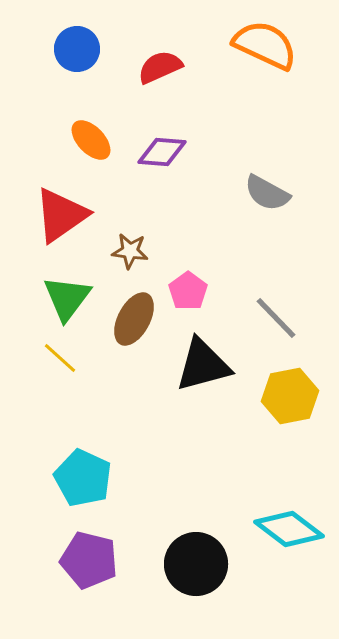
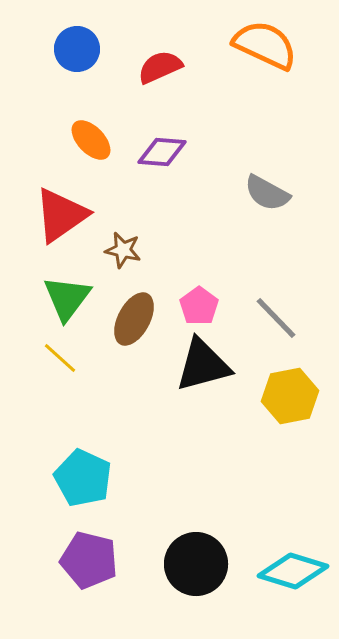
brown star: moved 7 px left, 1 px up; rotated 6 degrees clockwise
pink pentagon: moved 11 px right, 15 px down
cyan diamond: moved 4 px right, 42 px down; rotated 20 degrees counterclockwise
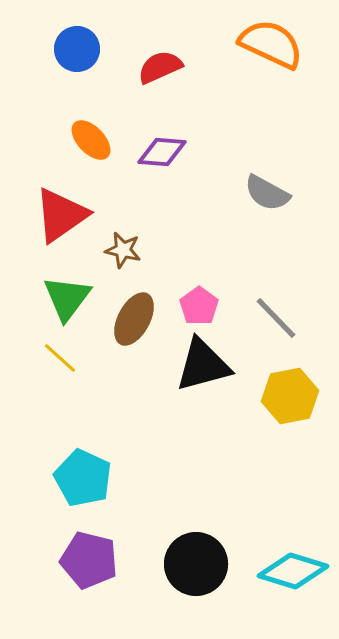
orange semicircle: moved 6 px right, 1 px up
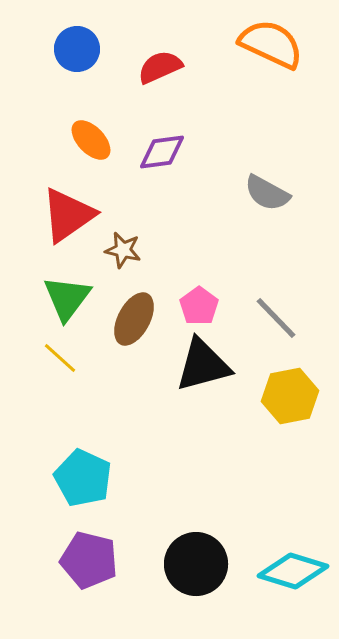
purple diamond: rotated 12 degrees counterclockwise
red triangle: moved 7 px right
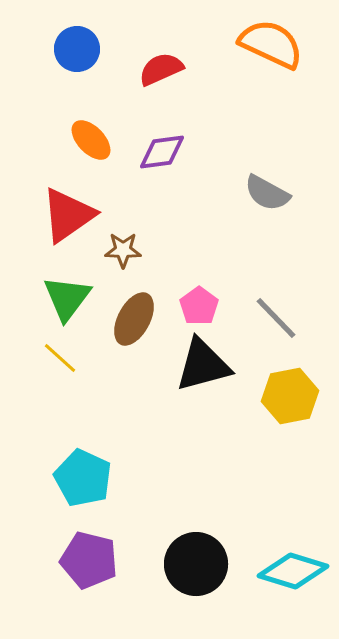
red semicircle: moved 1 px right, 2 px down
brown star: rotated 12 degrees counterclockwise
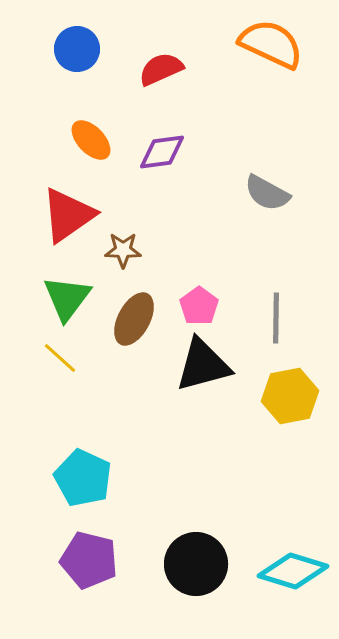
gray line: rotated 45 degrees clockwise
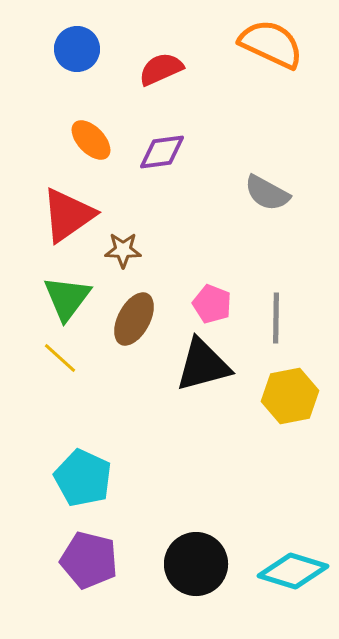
pink pentagon: moved 13 px right, 2 px up; rotated 15 degrees counterclockwise
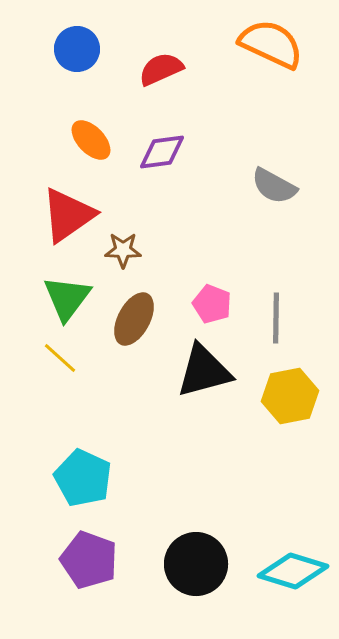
gray semicircle: moved 7 px right, 7 px up
black triangle: moved 1 px right, 6 px down
purple pentagon: rotated 6 degrees clockwise
